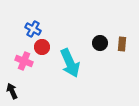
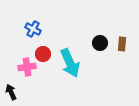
red circle: moved 1 px right, 7 px down
pink cross: moved 3 px right, 6 px down; rotated 30 degrees counterclockwise
black arrow: moved 1 px left, 1 px down
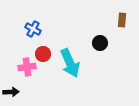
brown rectangle: moved 24 px up
black arrow: rotated 112 degrees clockwise
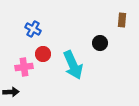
cyan arrow: moved 3 px right, 2 px down
pink cross: moved 3 px left
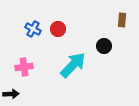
black circle: moved 4 px right, 3 px down
red circle: moved 15 px right, 25 px up
cyan arrow: rotated 112 degrees counterclockwise
black arrow: moved 2 px down
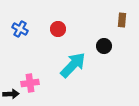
blue cross: moved 13 px left
pink cross: moved 6 px right, 16 px down
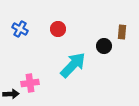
brown rectangle: moved 12 px down
